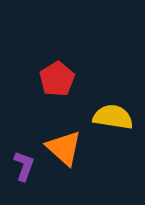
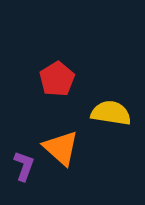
yellow semicircle: moved 2 px left, 4 px up
orange triangle: moved 3 px left
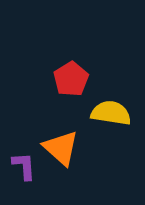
red pentagon: moved 14 px right
purple L-shape: rotated 24 degrees counterclockwise
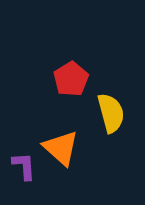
yellow semicircle: rotated 66 degrees clockwise
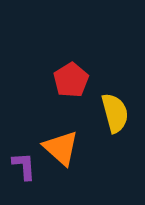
red pentagon: moved 1 px down
yellow semicircle: moved 4 px right
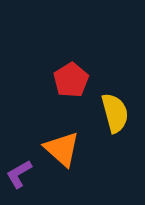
orange triangle: moved 1 px right, 1 px down
purple L-shape: moved 5 px left, 8 px down; rotated 116 degrees counterclockwise
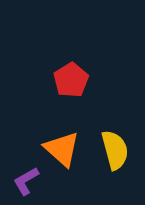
yellow semicircle: moved 37 px down
purple L-shape: moved 7 px right, 7 px down
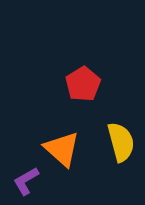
red pentagon: moved 12 px right, 4 px down
yellow semicircle: moved 6 px right, 8 px up
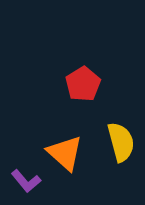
orange triangle: moved 3 px right, 4 px down
purple L-shape: rotated 100 degrees counterclockwise
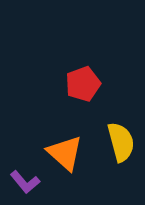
red pentagon: rotated 12 degrees clockwise
purple L-shape: moved 1 px left, 1 px down
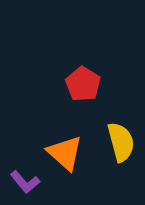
red pentagon: rotated 20 degrees counterclockwise
